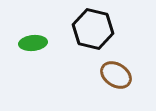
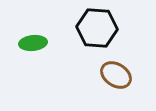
black hexagon: moved 4 px right, 1 px up; rotated 9 degrees counterclockwise
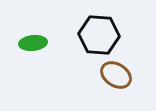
black hexagon: moved 2 px right, 7 px down
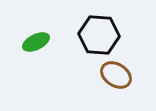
green ellipse: moved 3 px right, 1 px up; rotated 20 degrees counterclockwise
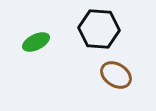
black hexagon: moved 6 px up
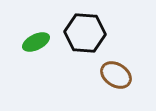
black hexagon: moved 14 px left, 4 px down
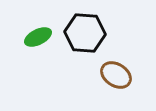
green ellipse: moved 2 px right, 5 px up
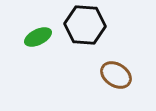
black hexagon: moved 8 px up
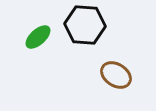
green ellipse: rotated 16 degrees counterclockwise
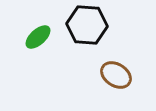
black hexagon: moved 2 px right
